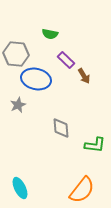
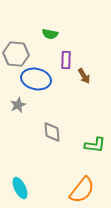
purple rectangle: rotated 48 degrees clockwise
gray diamond: moved 9 px left, 4 px down
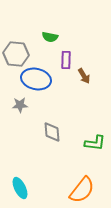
green semicircle: moved 3 px down
gray star: moved 2 px right; rotated 21 degrees clockwise
green L-shape: moved 2 px up
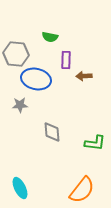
brown arrow: rotated 119 degrees clockwise
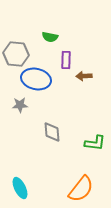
orange semicircle: moved 1 px left, 1 px up
